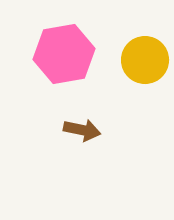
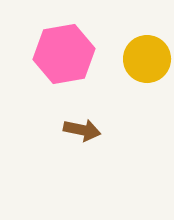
yellow circle: moved 2 px right, 1 px up
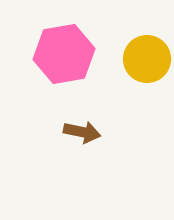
brown arrow: moved 2 px down
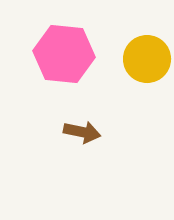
pink hexagon: rotated 16 degrees clockwise
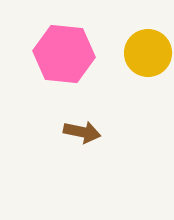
yellow circle: moved 1 px right, 6 px up
